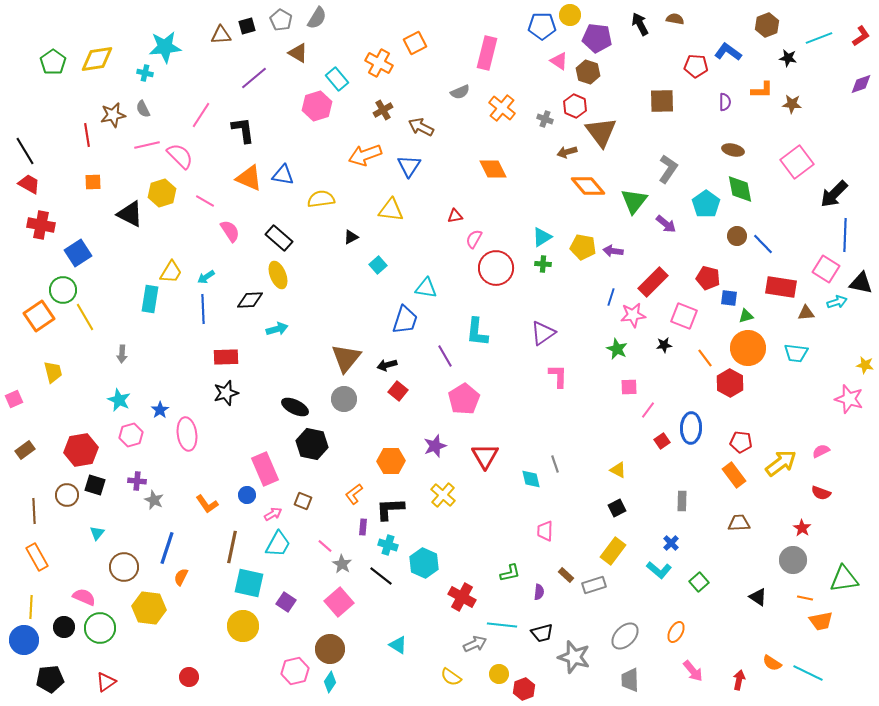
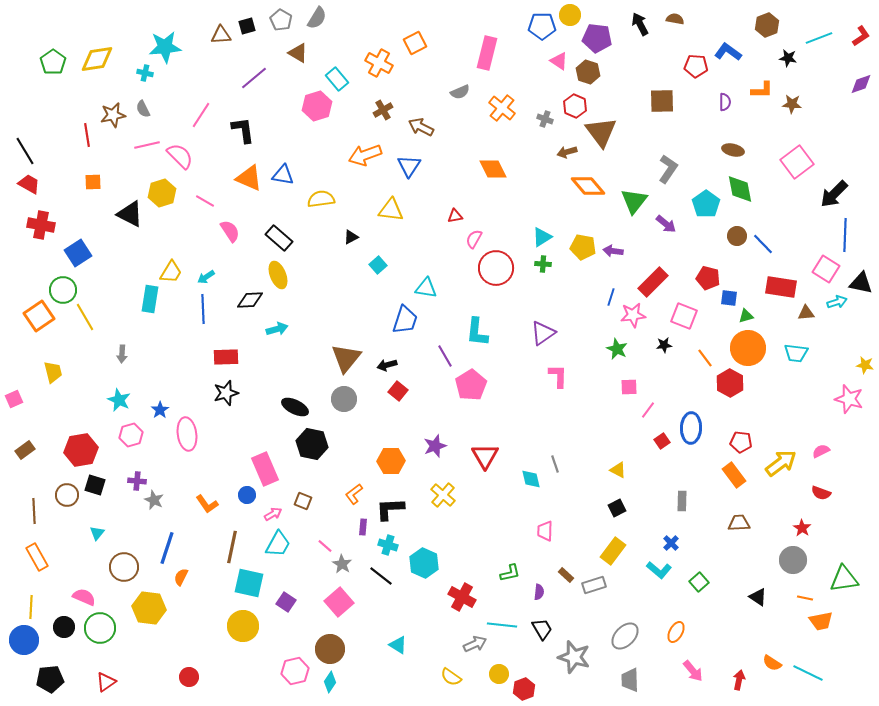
pink pentagon at (464, 399): moved 7 px right, 14 px up
black trapezoid at (542, 633): moved 4 px up; rotated 105 degrees counterclockwise
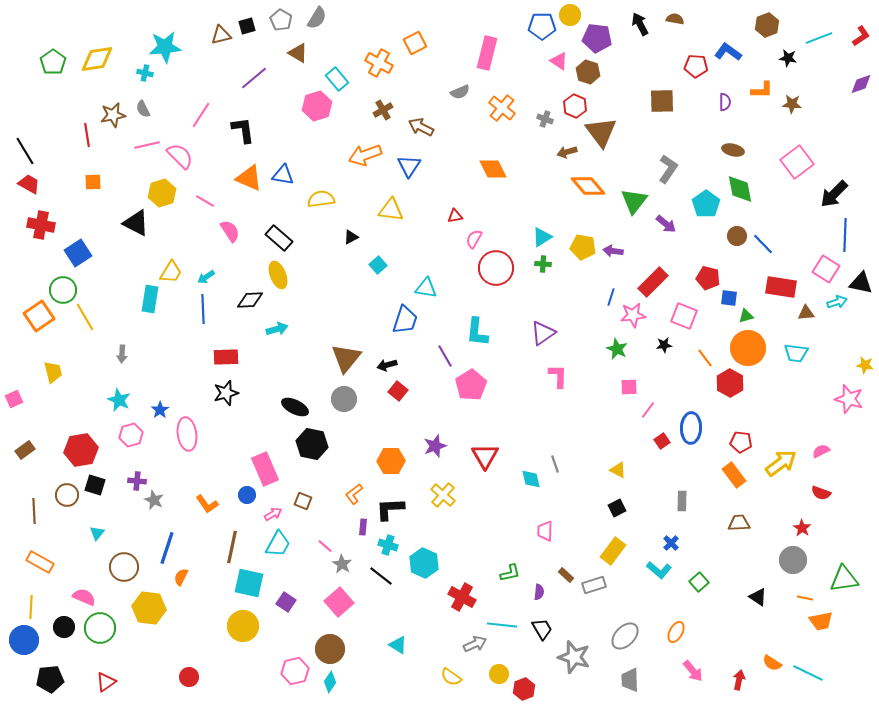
brown triangle at (221, 35): rotated 10 degrees counterclockwise
black triangle at (130, 214): moved 6 px right, 9 px down
orange rectangle at (37, 557): moved 3 px right, 5 px down; rotated 32 degrees counterclockwise
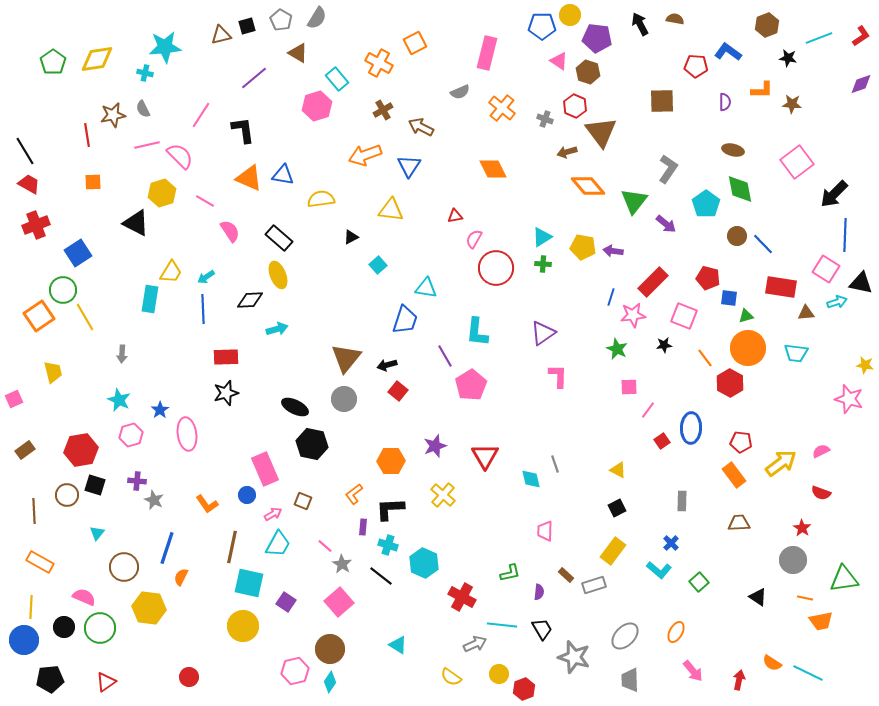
red cross at (41, 225): moved 5 px left; rotated 32 degrees counterclockwise
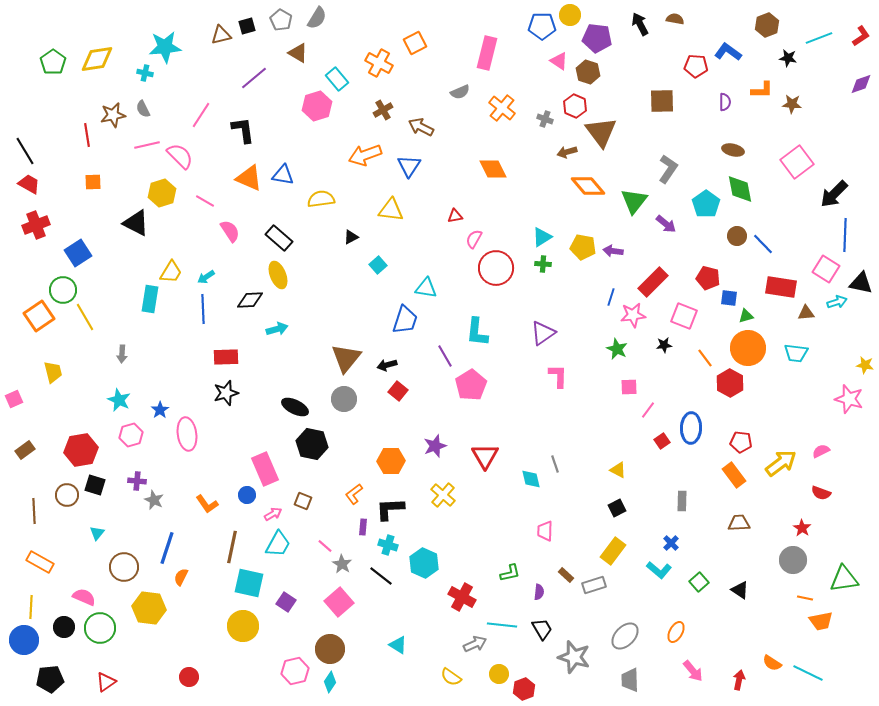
black triangle at (758, 597): moved 18 px left, 7 px up
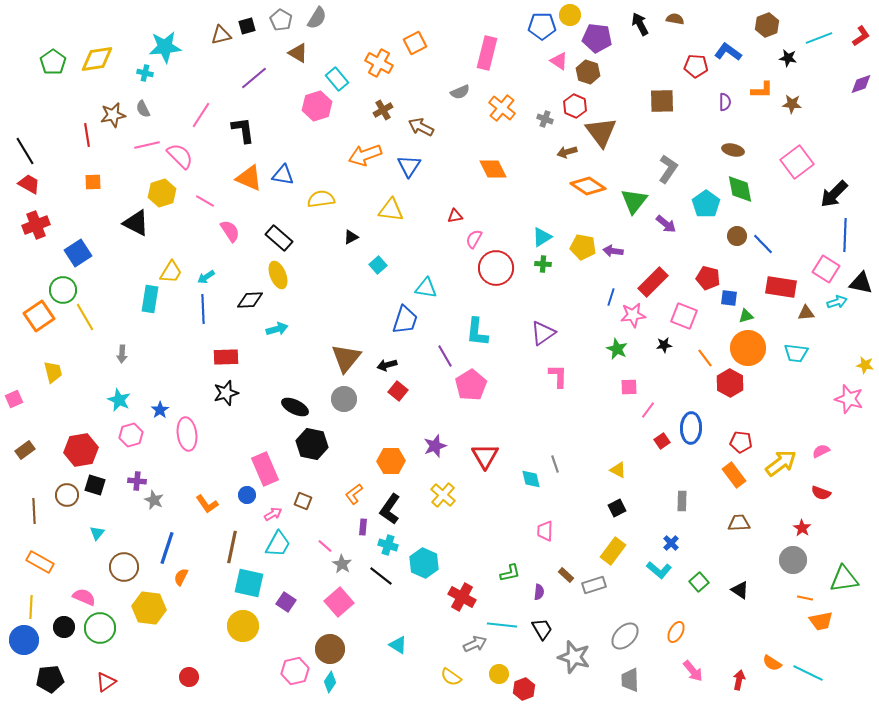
orange diamond at (588, 186): rotated 16 degrees counterclockwise
black L-shape at (390, 509): rotated 52 degrees counterclockwise
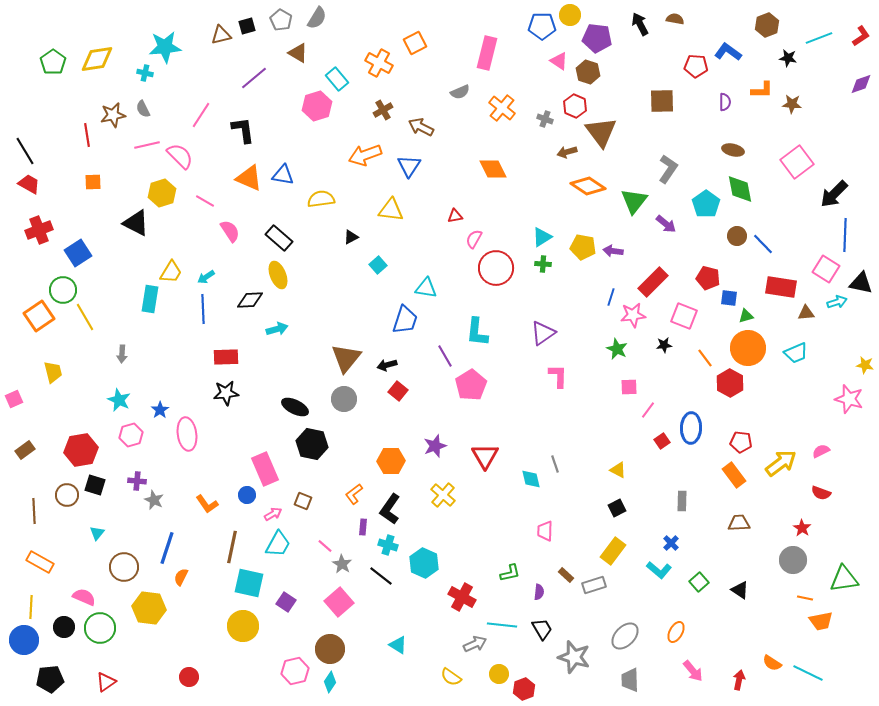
red cross at (36, 225): moved 3 px right, 5 px down
cyan trapezoid at (796, 353): rotated 30 degrees counterclockwise
black star at (226, 393): rotated 10 degrees clockwise
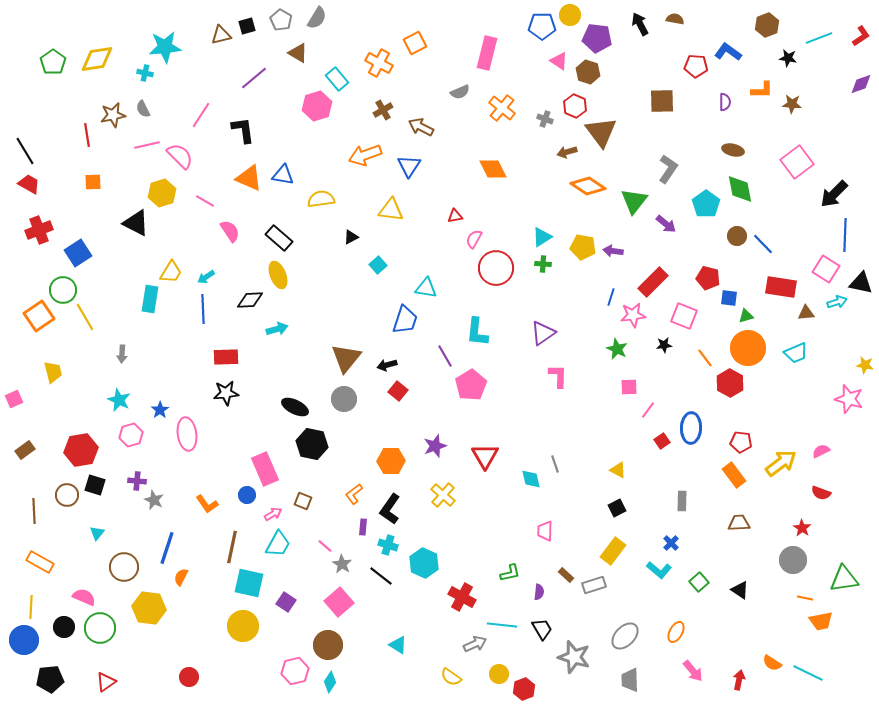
brown circle at (330, 649): moved 2 px left, 4 px up
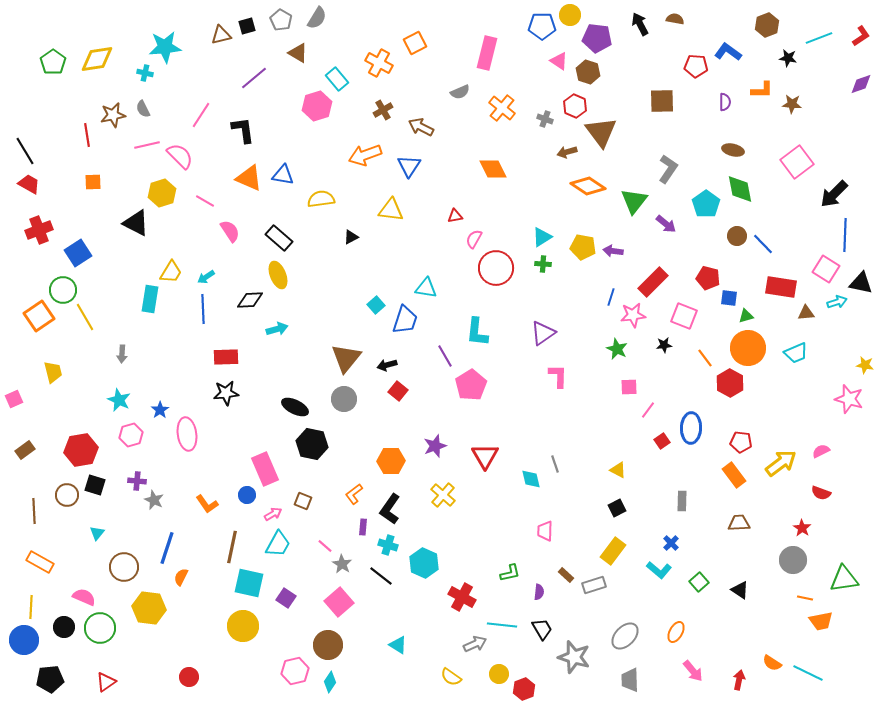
cyan square at (378, 265): moved 2 px left, 40 px down
purple square at (286, 602): moved 4 px up
